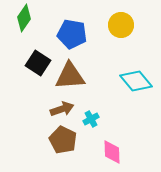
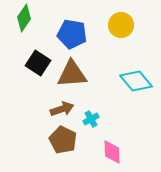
brown triangle: moved 2 px right, 2 px up
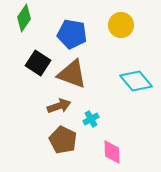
brown triangle: rotated 24 degrees clockwise
brown arrow: moved 3 px left, 3 px up
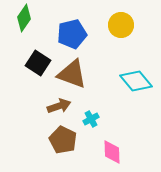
blue pentagon: rotated 24 degrees counterclockwise
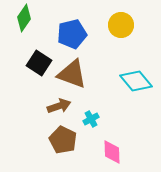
black square: moved 1 px right
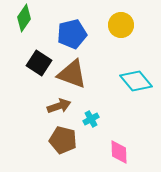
brown pentagon: rotated 12 degrees counterclockwise
pink diamond: moved 7 px right
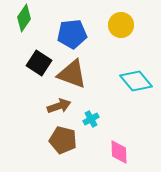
blue pentagon: rotated 8 degrees clockwise
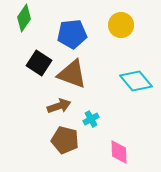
brown pentagon: moved 2 px right
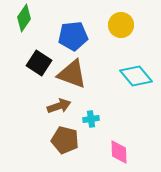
blue pentagon: moved 1 px right, 2 px down
cyan diamond: moved 5 px up
cyan cross: rotated 21 degrees clockwise
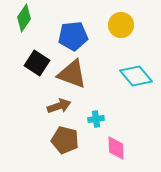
black square: moved 2 px left
cyan cross: moved 5 px right
pink diamond: moved 3 px left, 4 px up
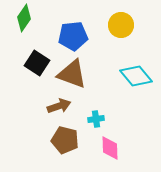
pink diamond: moved 6 px left
